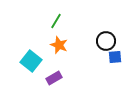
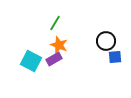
green line: moved 1 px left, 2 px down
cyan square: rotated 10 degrees counterclockwise
purple rectangle: moved 19 px up
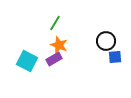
cyan square: moved 4 px left
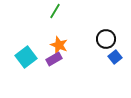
green line: moved 12 px up
black circle: moved 2 px up
blue square: rotated 32 degrees counterclockwise
cyan square: moved 1 px left, 4 px up; rotated 25 degrees clockwise
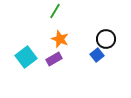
orange star: moved 1 px right, 6 px up
blue square: moved 18 px left, 2 px up
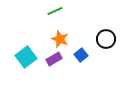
green line: rotated 35 degrees clockwise
blue square: moved 16 px left
